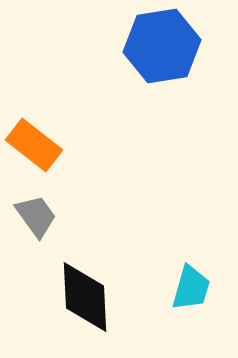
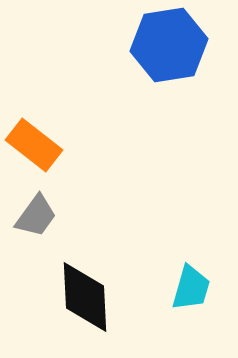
blue hexagon: moved 7 px right, 1 px up
gray trapezoid: rotated 72 degrees clockwise
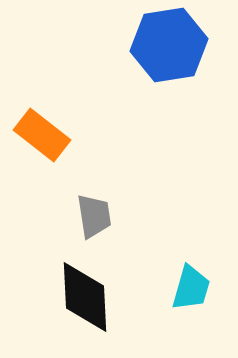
orange rectangle: moved 8 px right, 10 px up
gray trapezoid: moved 58 px right; rotated 45 degrees counterclockwise
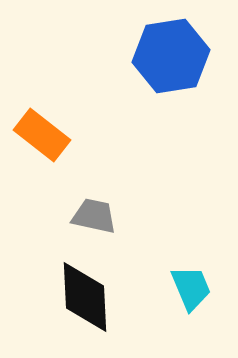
blue hexagon: moved 2 px right, 11 px down
gray trapezoid: rotated 69 degrees counterclockwise
cyan trapezoid: rotated 39 degrees counterclockwise
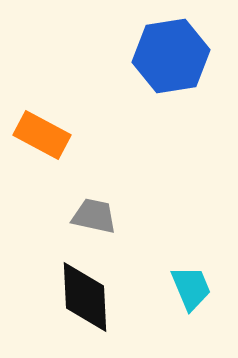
orange rectangle: rotated 10 degrees counterclockwise
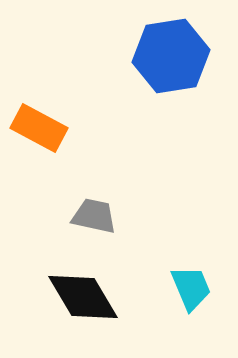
orange rectangle: moved 3 px left, 7 px up
black diamond: moved 2 px left; rotated 28 degrees counterclockwise
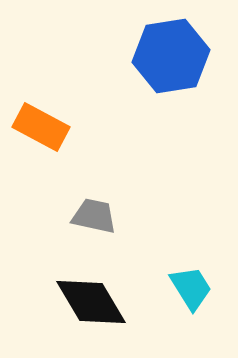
orange rectangle: moved 2 px right, 1 px up
cyan trapezoid: rotated 9 degrees counterclockwise
black diamond: moved 8 px right, 5 px down
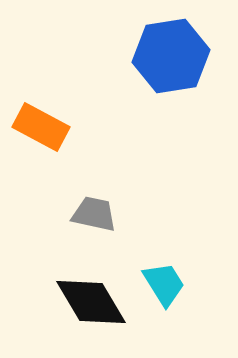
gray trapezoid: moved 2 px up
cyan trapezoid: moved 27 px left, 4 px up
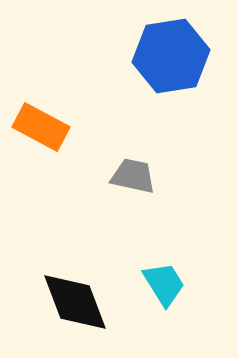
gray trapezoid: moved 39 px right, 38 px up
black diamond: moved 16 px left; rotated 10 degrees clockwise
